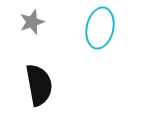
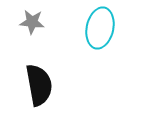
gray star: rotated 25 degrees clockwise
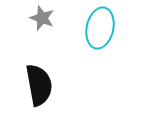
gray star: moved 10 px right, 4 px up; rotated 15 degrees clockwise
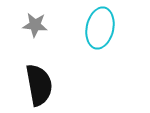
gray star: moved 7 px left, 7 px down; rotated 15 degrees counterclockwise
